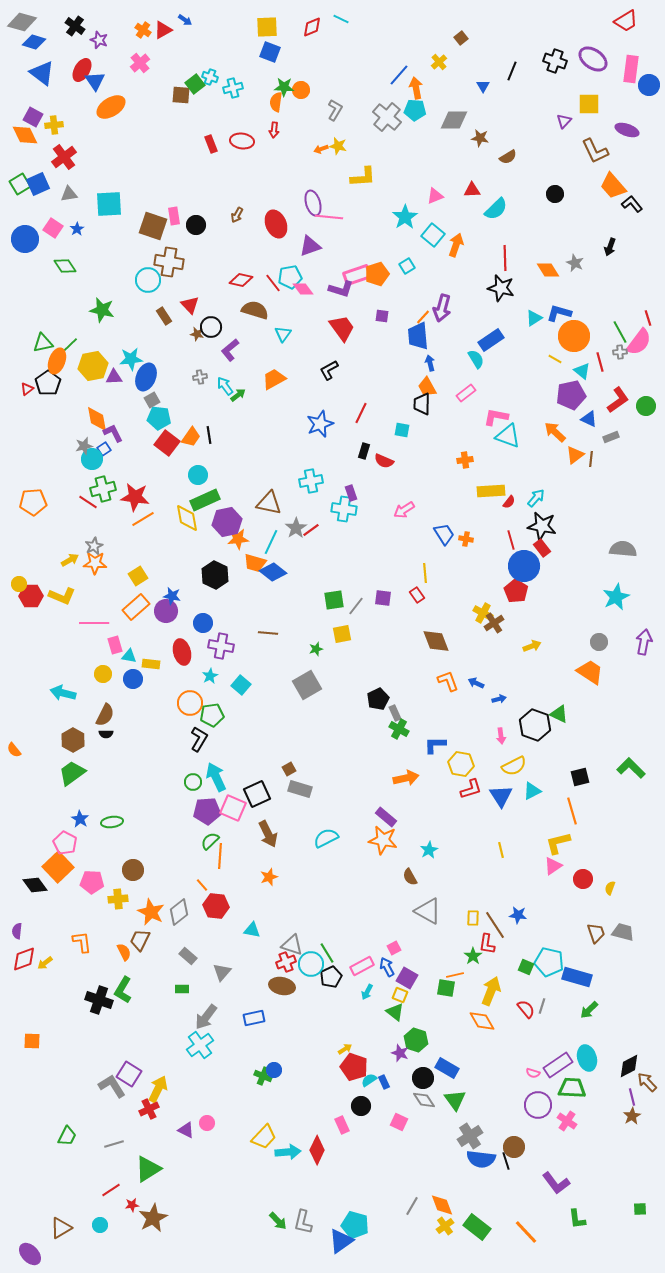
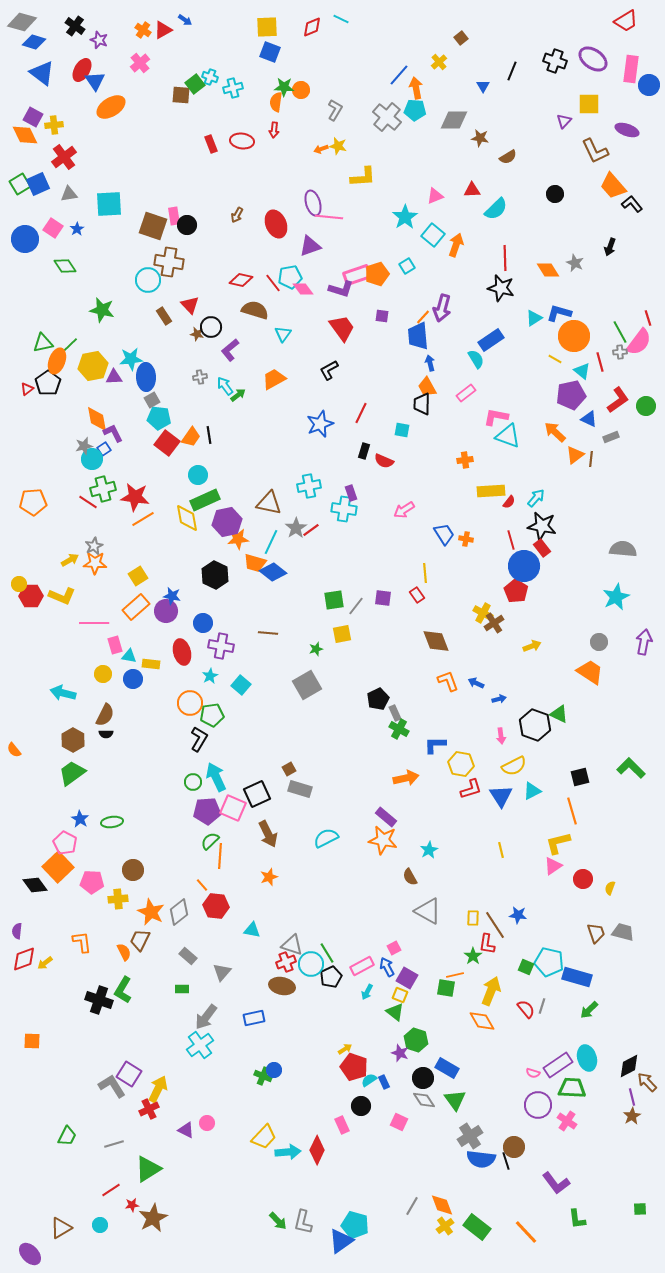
black circle at (196, 225): moved 9 px left
blue ellipse at (146, 377): rotated 24 degrees counterclockwise
cyan cross at (311, 481): moved 2 px left, 5 px down
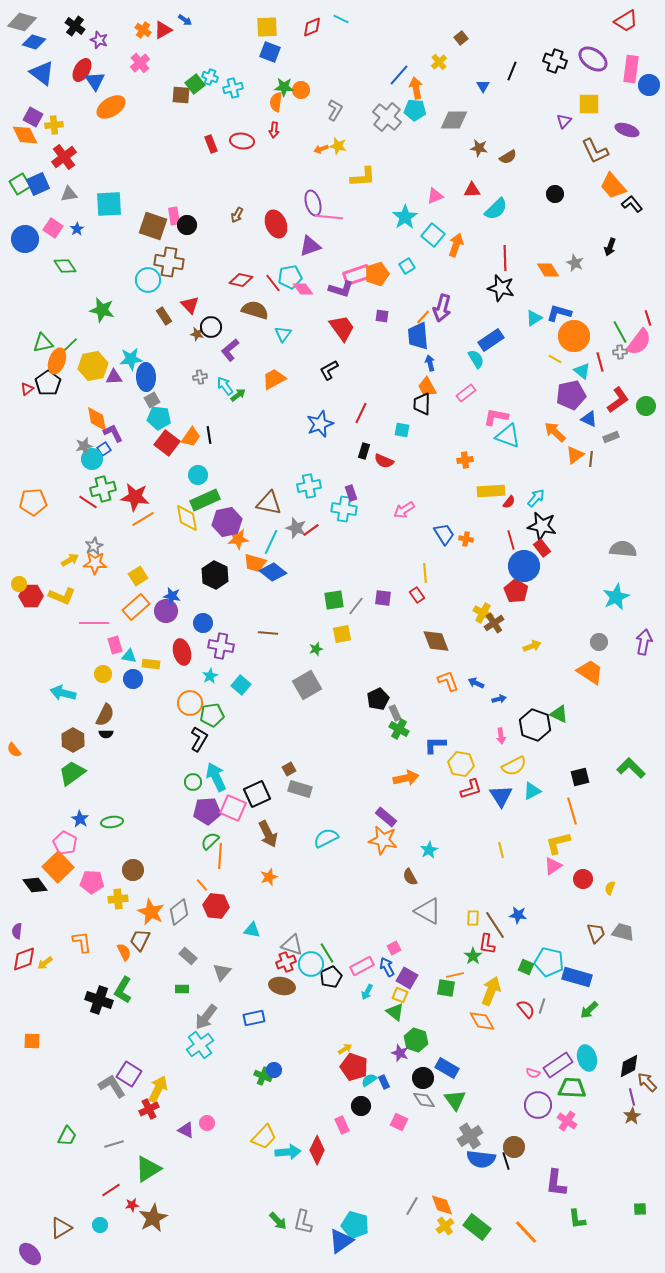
brown star at (480, 138): moved 1 px left, 10 px down
gray star at (296, 528): rotated 20 degrees counterclockwise
purple L-shape at (556, 1183): rotated 44 degrees clockwise
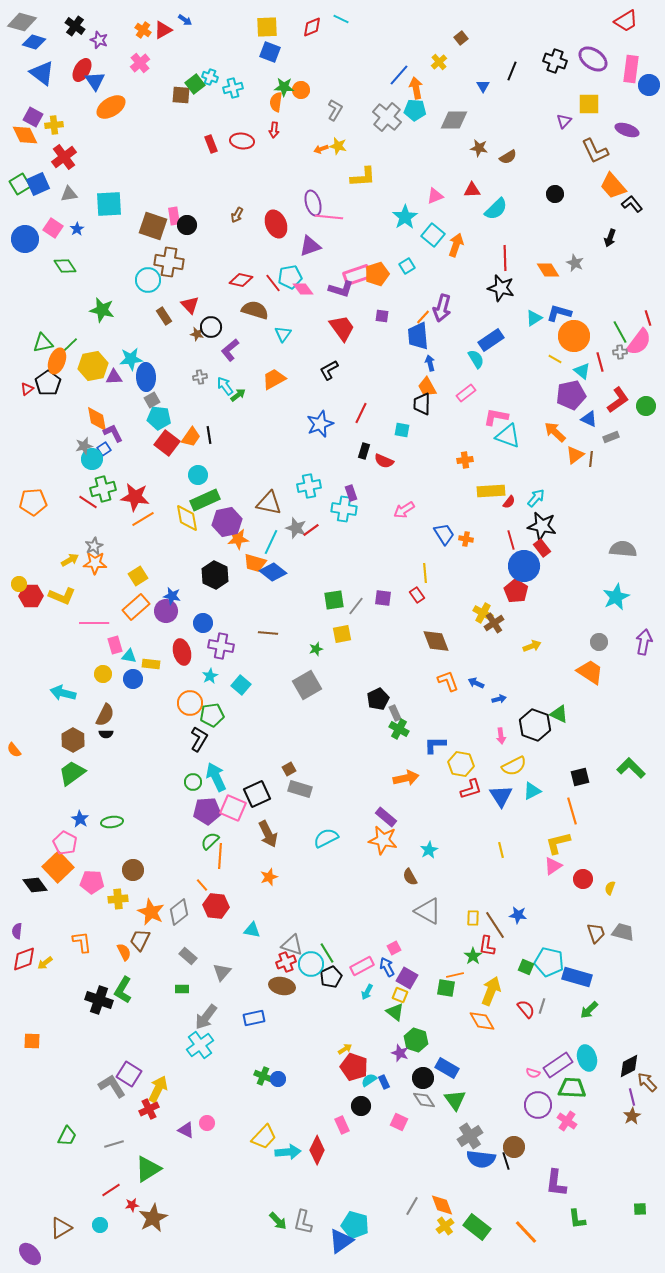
black arrow at (610, 247): moved 9 px up
red L-shape at (487, 944): moved 2 px down
blue circle at (274, 1070): moved 4 px right, 9 px down
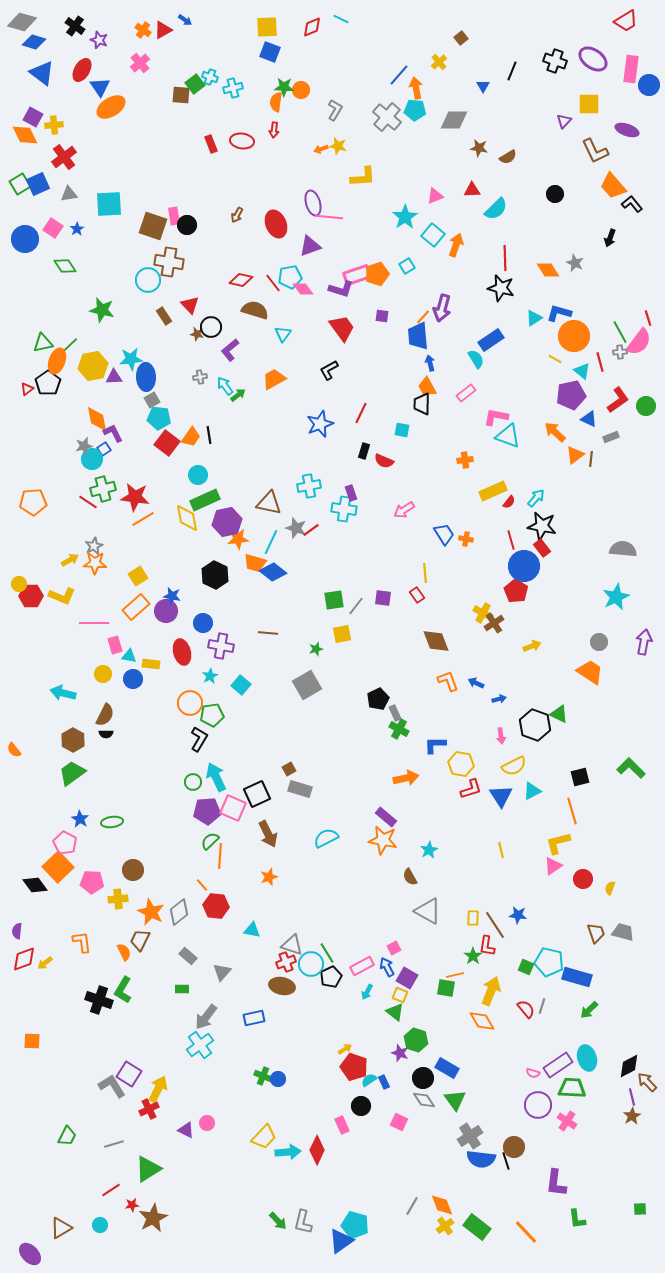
blue triangle at (95, 81): moved 5 px right, 6 px down
yellow rectangle at (491, 491): moved 2 px right; rotated 20 degrees counterclockwise
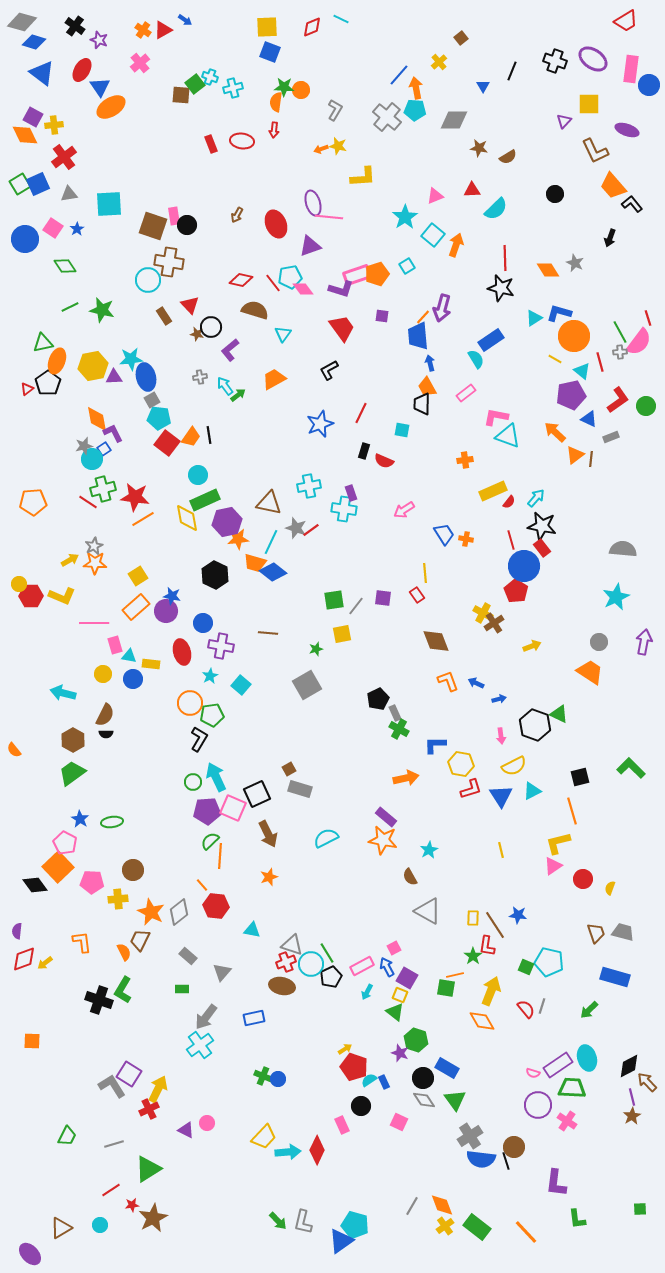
green line at (70, 345): moved 38 px up; rotated 18 degrees clockwise
blue ellipse at (146, 377): rotated 12 degrees counterclockwise
blue rectangle at (577, 977): moved 38 px right
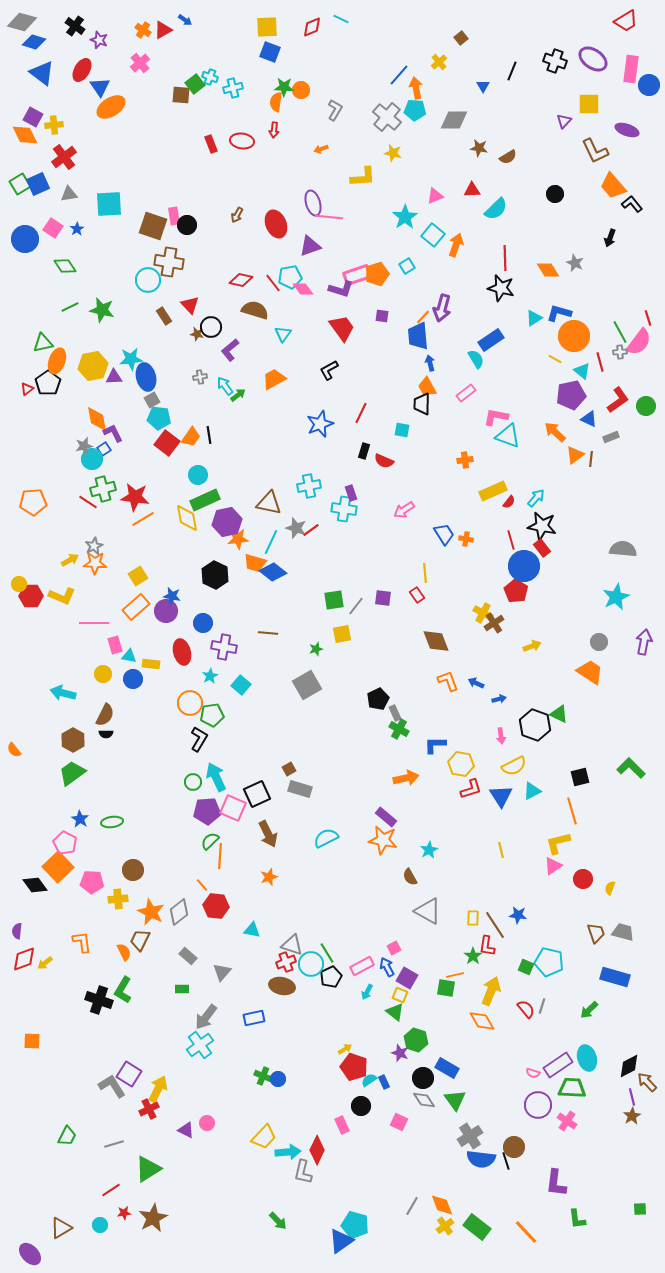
yellow star at (338, 146): moved 55 px right, 7 px down
purple cross at (221, 646): moved 3 px right, 1 px down
red star at (132, 1205): moved 8 px left, 8 px down
gray L-shape at (303, 1222): moved 50 px up
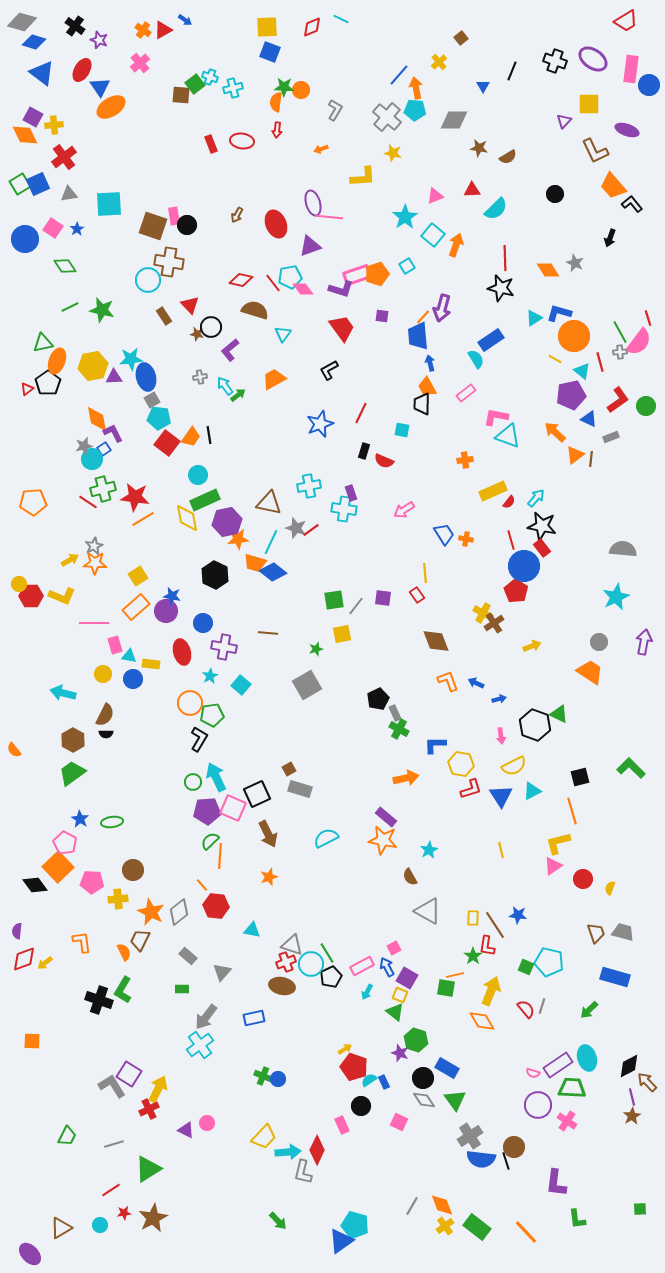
red arrow at (274, 130): moved 3 px right
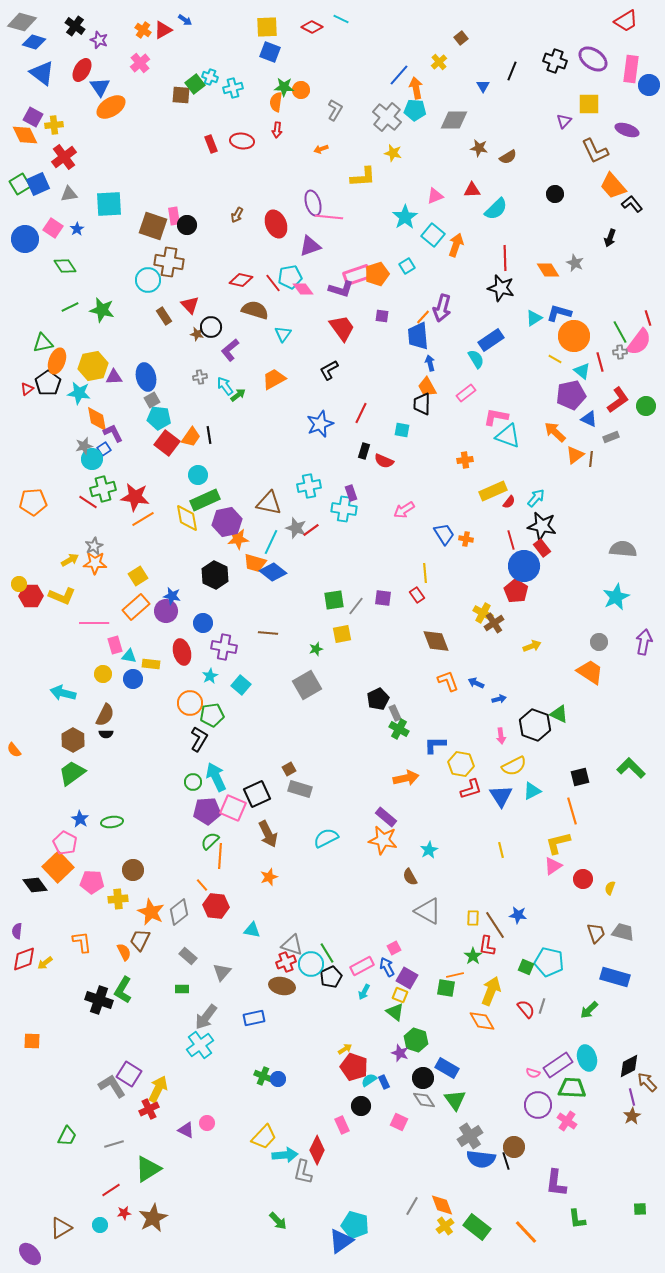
red diamond at (312, 27): rotated 50 degrees clockwise
cyan star at (131, 359): moved 52 px left, 34 px down; rotated 15 degrees clockwise
cyan arrow at (367, 992): moved 3 px left
cyan arrow at (288, 1152): moved 3 px left, 3 px down
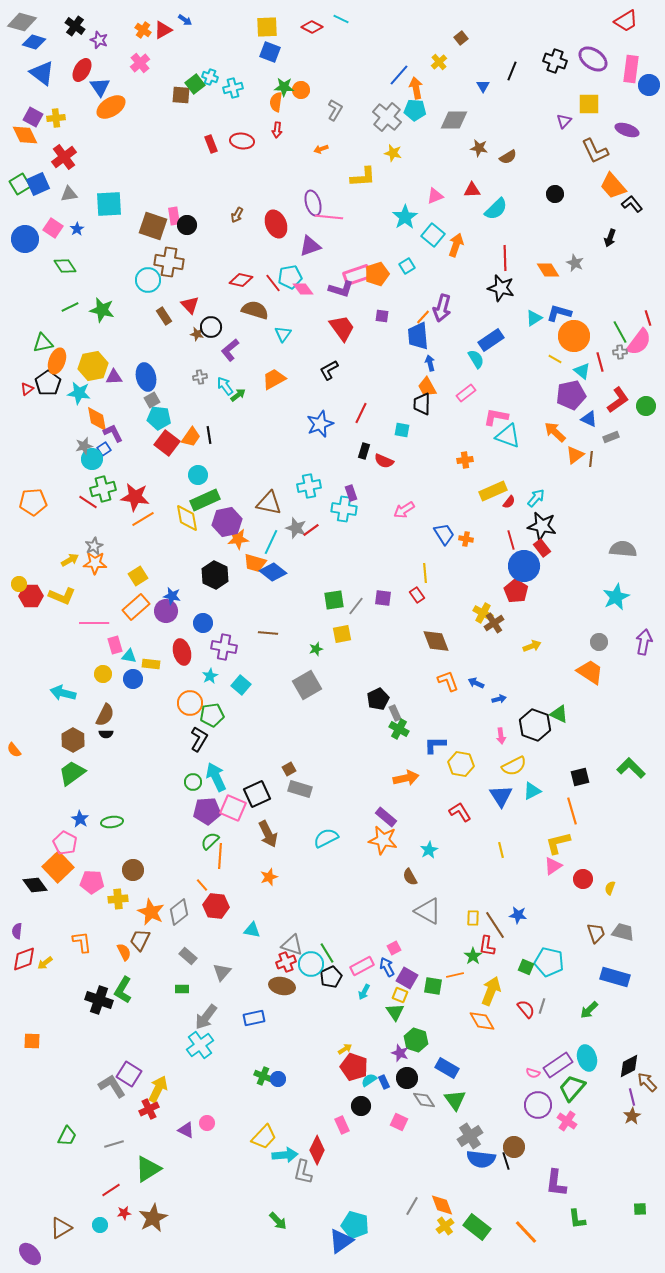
yellow cross at (54, 125): moved 2 px right, 7 px up
red L-shape at (471, 789): moved 11 px left, 23 px down; rotated 105 degrees counterclockwise
green square at (446, 988): moved 13 px left, 2 px up
green triangle at (395, 1012): rotated 18 degrees clockwise
black circle at (423, 1078): moved 16 px left
green trapezoid at (572, 1088): rotated 52 degrees counterclockwise
